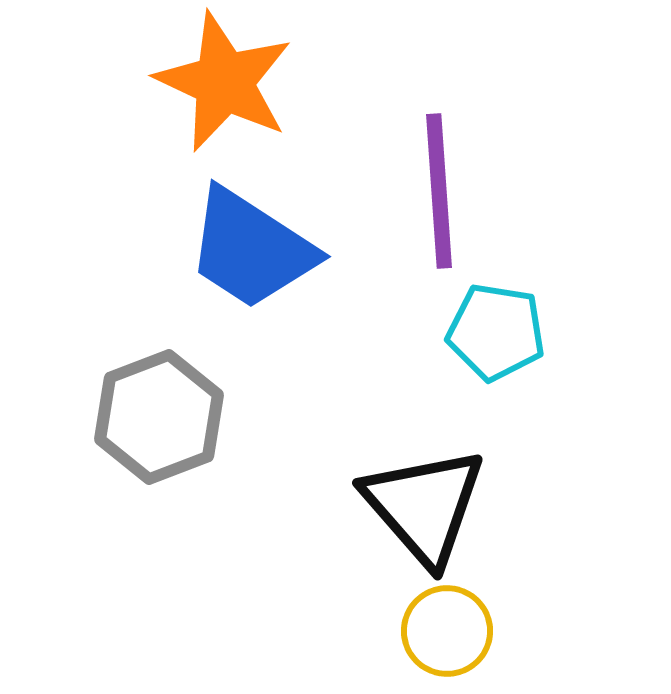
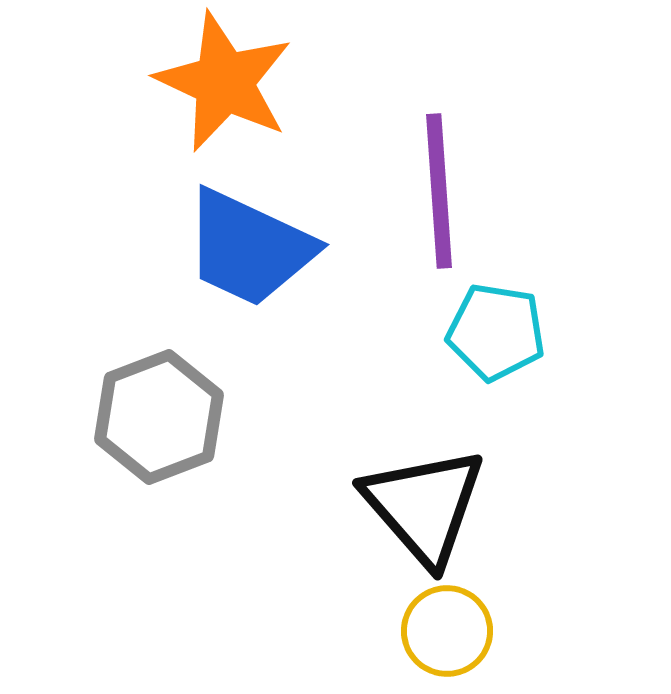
blue trapezoid: moved 2 px left, 1 px up; rotated 8 degrees counterclockwise
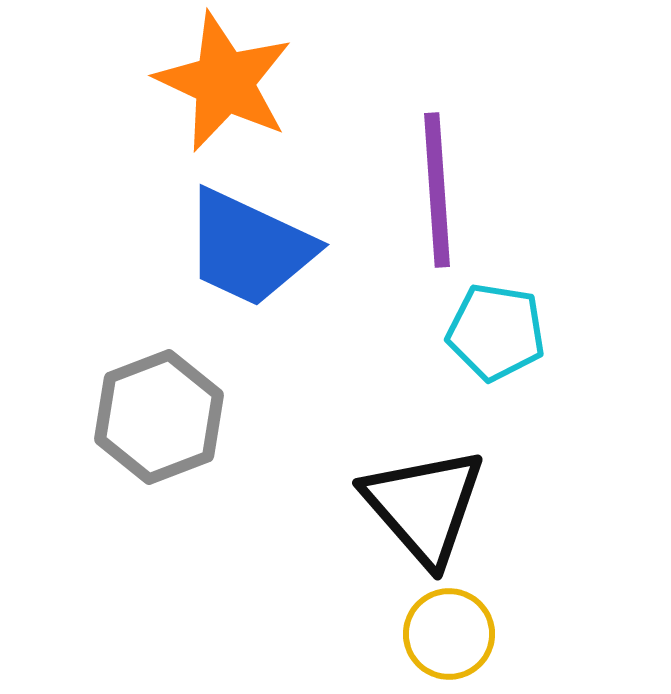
purple line: moved 2 px left, 1 px up
yellow circle: moved 2 px right, 3 px down
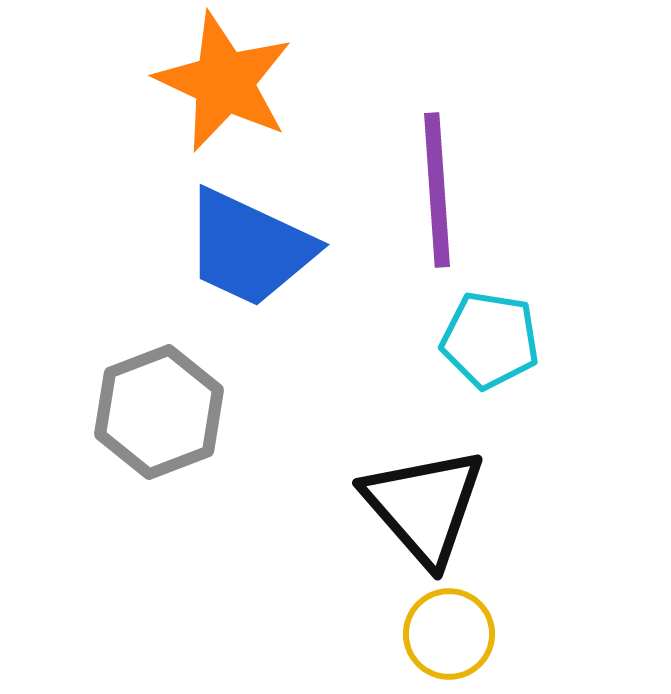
cyan pentagon: moved 6 px left, 8 px down
gray hexagon: moved 5 px up
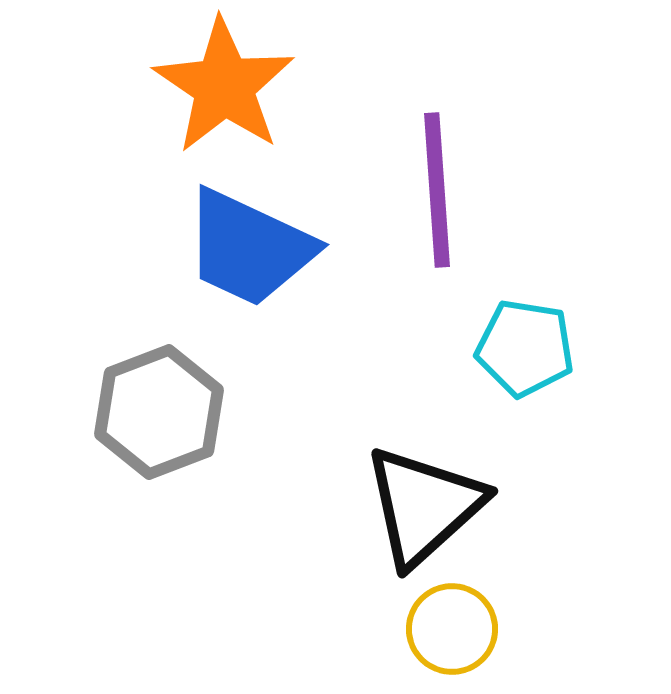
orange star: moved 4 px down; rotated 9 degrees clockwise
cyan pentagon: moved 35 px right, 8 px down
black triangle: rotated 29 degrees clockwise
yellow circle: moved 3 px right, 5 px up
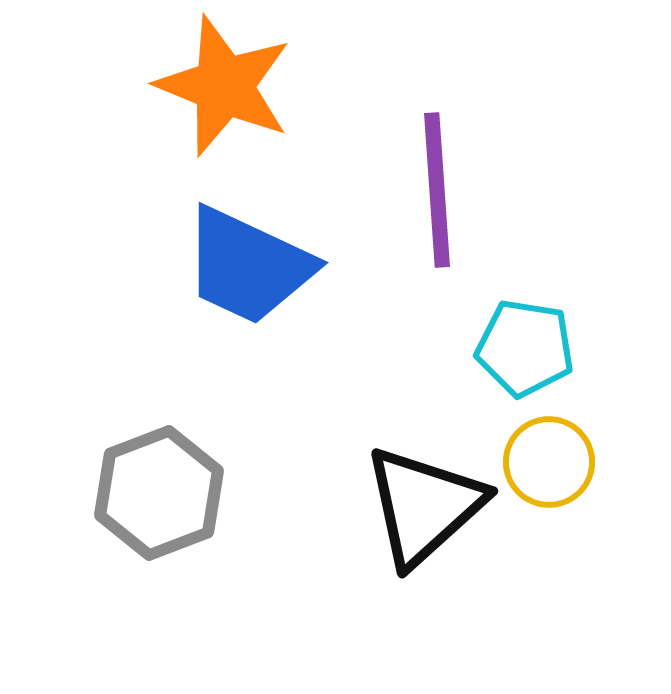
orange star: rotated 12 degrees counterclockwise
blue trapezoid: moved 1 px left, 18 px down
gray hexagon: moved 81 px down
yellow circle: moved 97 px right, 167 px up
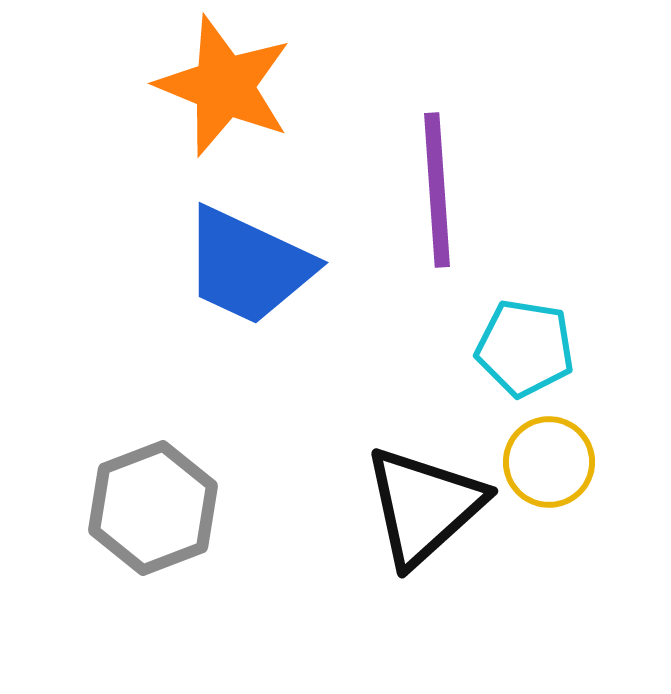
gray hexagon: moved 6 px left, 15 px down
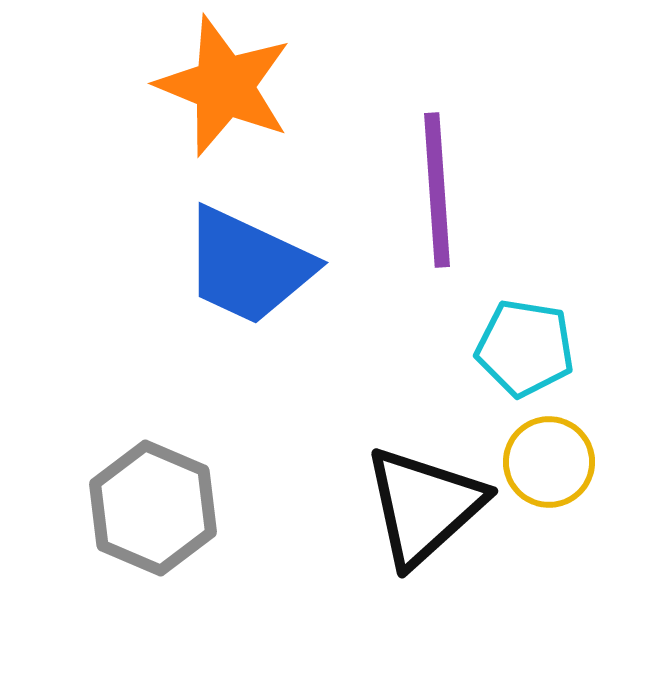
gray hexagon: rotated 16 degrees counterclockwise
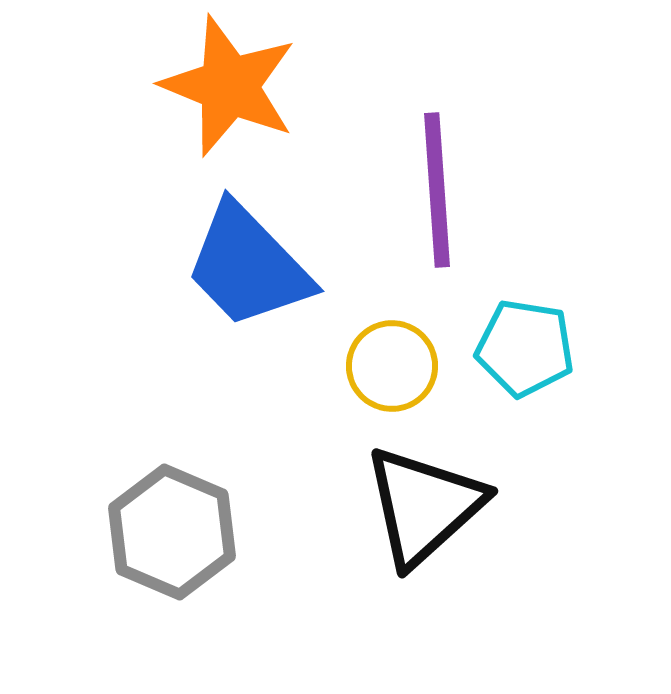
orange star: moved 5 px right
blue trapezoid: rotated 21 degrees clockwise
yellow circle: moved 157 px left, 96 px up
gray hexagon: moved 19 px right, 24 px down
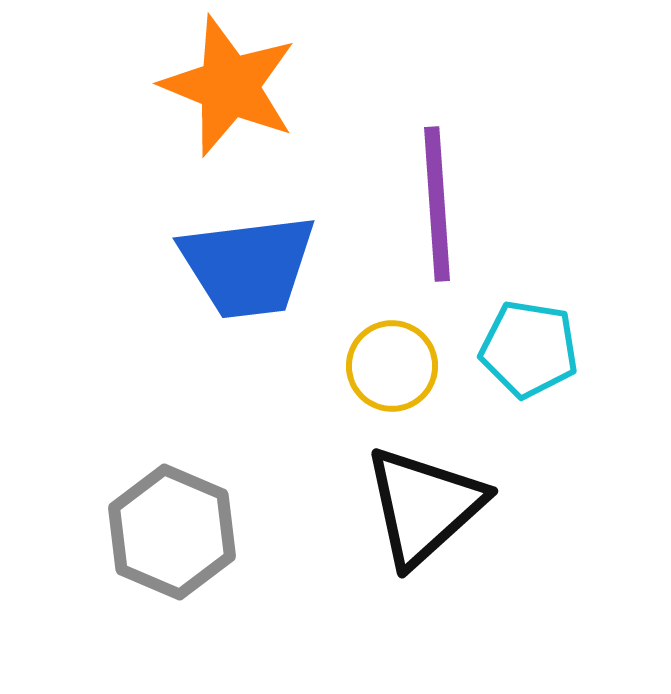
purple line: moved 14 px down
blue trapezoid: rotated 53 degrees counterclockwise
cyan pentagon: moved 4 px right, 1 px down
